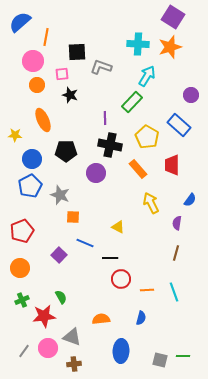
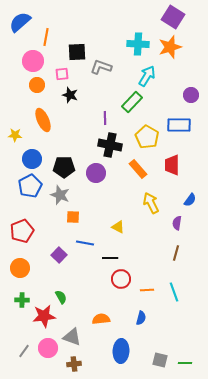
blue rectangle at (179, 125): rotated 40 degrees counterclockwise
black pentagon at (66, 151): moved 2 px left, 16 px down
blue line at (85, 243): rotated 12 degrees counterclockwise
green cross at (22, 300): rotated 24 degrees clockwise
green line at (183, 356): moved 2 px right, 7 px down
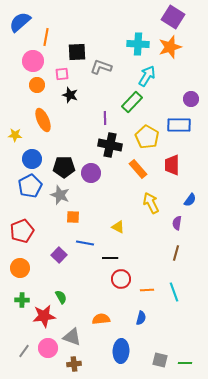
purple circle at (191, 95): moved 4 px down
purple circle at (96, 173): moved 5 px left
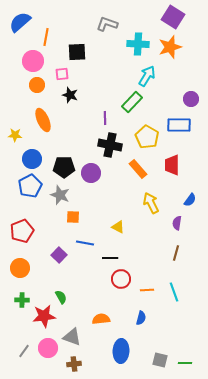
gray L-shape at (101, 67): moved 6 px right, 43 px up
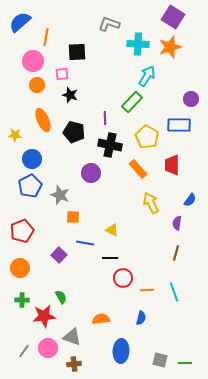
gray L-shape at (107, 24): moved 2 px right
black pentagon at (64, 167): moved 10 px right, 35 px up; rotated 15 degrees clockwise
yellow triangle at (118, 227): moved 6 px left, 3 px down
red circle at (121, 279): moved 2 px right, 1 px up
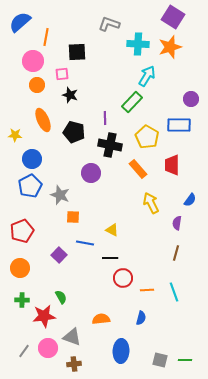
green line at (185, 363): moved 3 px up
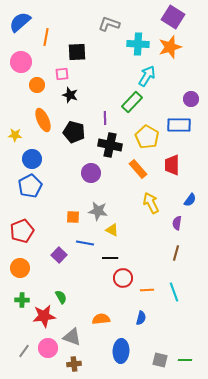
pink circle at (33, 61): moved 12 px left, 1 px down
gray star at (60, 195): moved 38 px right, 16 px down; rotated 12 degrees counterclockwise
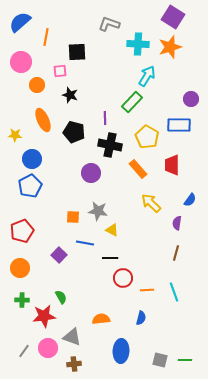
pink square at (62, 74): moved 2 px left, 3 px up
yellow arrow at (151, 203): rotated 20 degrees counterclockwise
